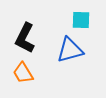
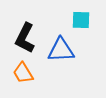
blue triangle: moved 9 px left; rotated 12 degrees clockwise
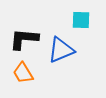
black L-shape: moved 1 px left, 1 px down; rotated 68 degrees clockwise
blue triangle: rotated 20 degrees counterclockwise
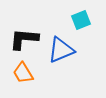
cyan square: rotated 24 degrees counterclockwise
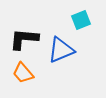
orange trapezoid: rotated 10 degrees counterclockwise
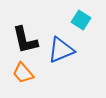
cyan square: rotated 36 degrees counterclockwise
black L-shape: moved 1 px right, 1 px down; rotated 108 degrees counterclockwise
